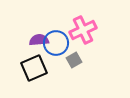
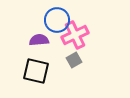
pink cross: moved 8 px left, 5 px down
blue circle: moved 1 px right, 23 px up
black square: moved 2 px right, 3 px down; rotated 36 degrees clockwise
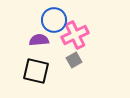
blue circle: moved 3 px left
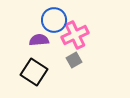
black square: moved 2 px left, 1 px down; rotated 20 degrees clockwise
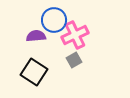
purple semicircle: moved 3 px left, 4 px up
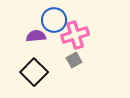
pink cross: rotated 8 degrees clockwise
black square: rotated 12 degrees clockwise
